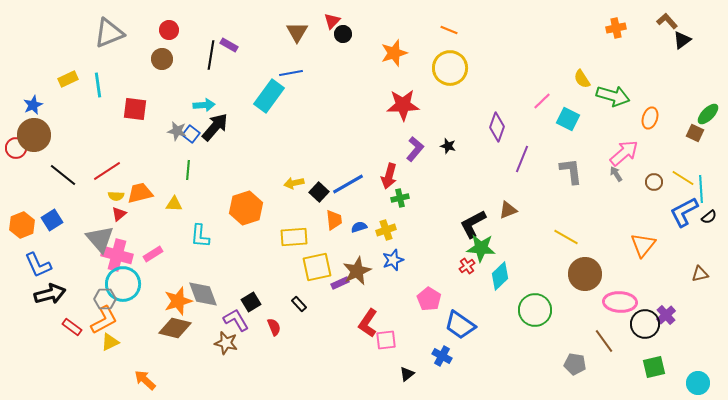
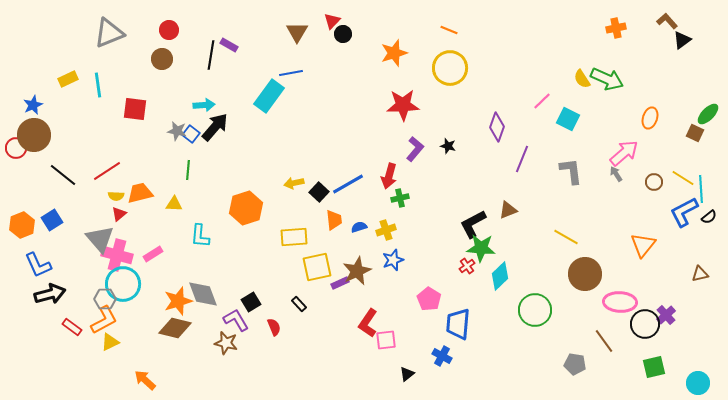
green arrow at (613, 96): moved 6 px left, 17 px up; rotated 8 degrees clockwise
blue trapezoid at (460, 325): moved 2 px left, 1 px up; rotated 60 degrees clockwise
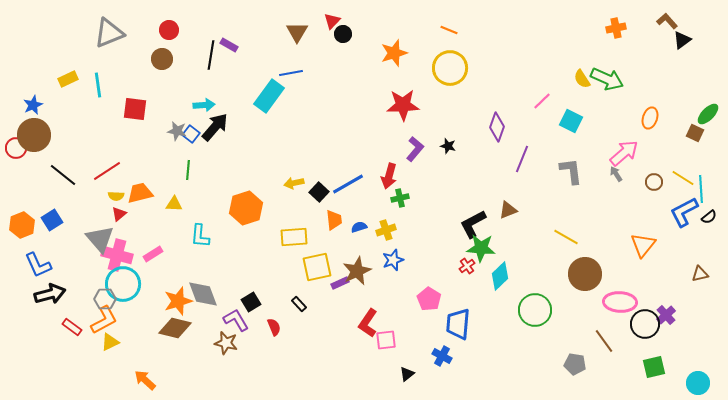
cyan square at (568, 119): moved 3 px right, 2 px down
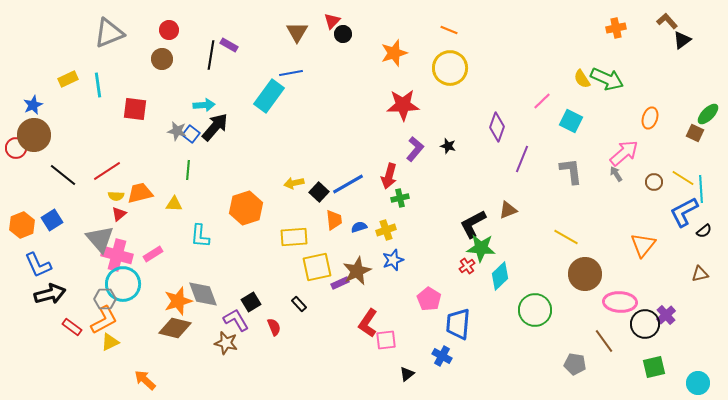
black semicircle at (709, 217): moved 5 px left, 14 px down
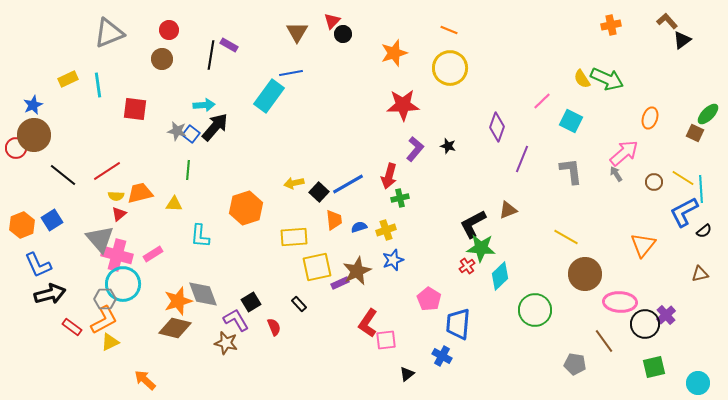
orange cross at (616, 28): moved 5 px left, 3 px up
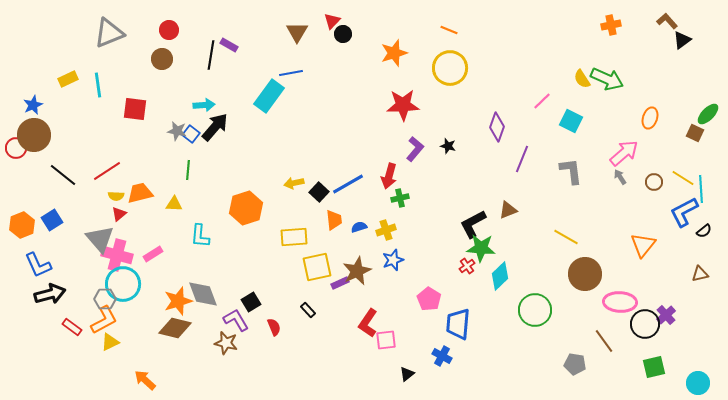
gray arrow at (616, 174): moved 4 px right, 3 px down
black rectangle at (299, 304): moved 9 px right, 6 px down
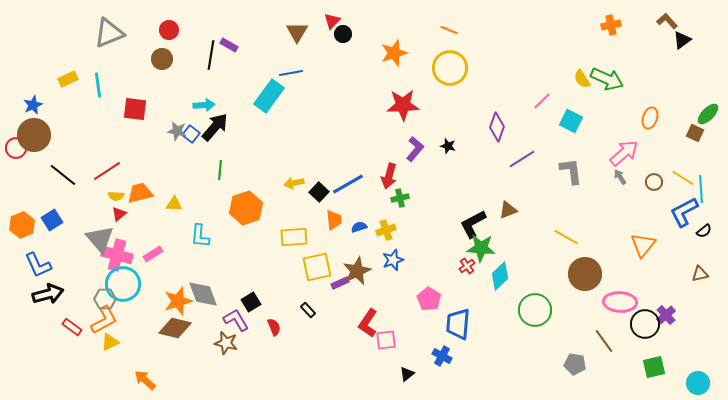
purple line at (522, 159): rotated 36 degrees clockwise
green line at (188, 170): moved 32 px right
black arrow at (50, 294): moved 2 px left
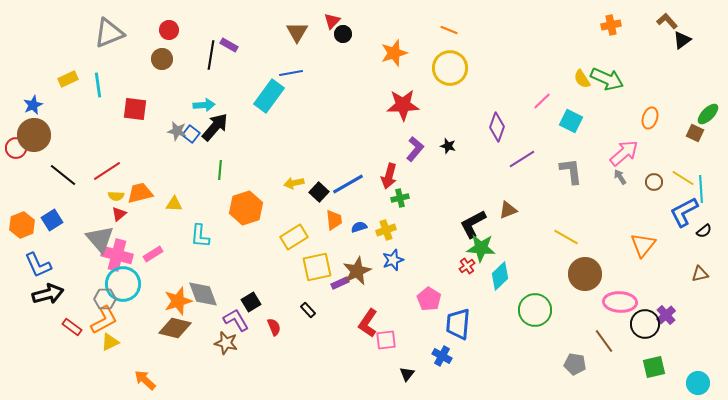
yellow rectangle at (294, 237): rotated 28 degrees counterclockwise
black triangle at (407, 374): rotated 14 degrees counterclockwise
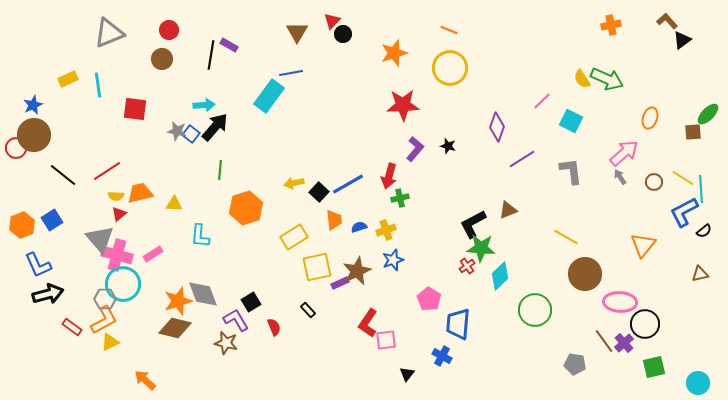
brown square at (695, 133): moved 2 px left, 1 px up; rotated 30 degrees counterclockwise
purple cross at (666, 315): moved 42 px left, 28 px down
